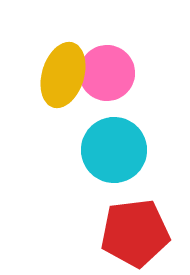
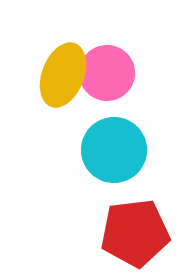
yellow ellipse: rotated 4 degrees clockwise
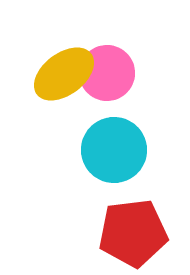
yellow ellipse: moved 1 px right, 1 px up; rotated 32 degrees clockwise
red pentagon: moved 2 px left
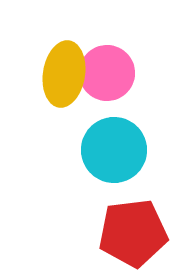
yellow ellipse: rotated 44 degrees counterclockwise
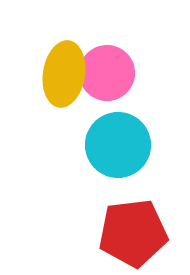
cyan circle: moved 4 px right, 5 px up
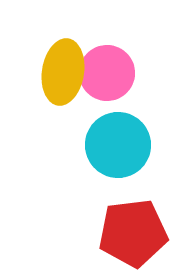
yellow ellipse: moved 1 px left, 2 px up
